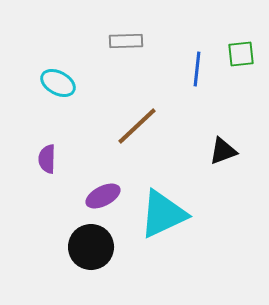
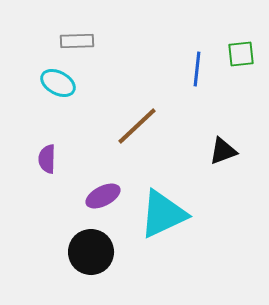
gray rectangle: moved 49 px left
black circle: moved 5 px down
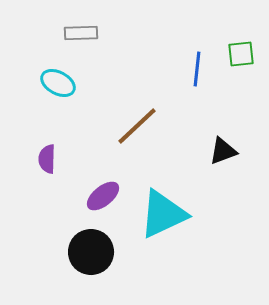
gray rectangle: moved 4 px right, 8 px up
purple ellipse: rotated 12 degrees counterclockwise
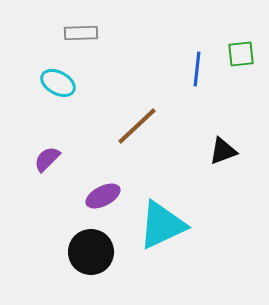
purple semicircle: rotated 44 degrees clockwise
purple ellipse: rotated 12 degrees clockwise
cyan triangle: moved 1 px left, 11 px down
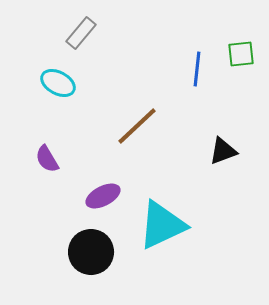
gray rectangle: rotated 48 degrees counterclockwise
purple semicircle: rotated 76 degrees counterclockwise
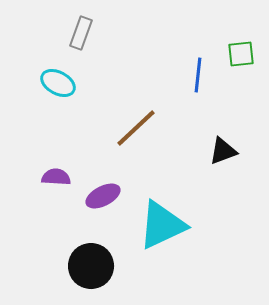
gray rectangle: rotated 20 degrees counterclockwise
blue line: moved 1 px right, 6 px down
brown line: moved 1 px left, 2 px down
purple semicircle: moved 9 px right, 18 px down; rotated 124 degrees clockwise
black circle: moved 14 px down
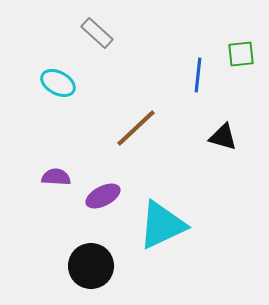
gray rectangle: moved 16 px right; rotated 68 degrees counterclockwise
black triangle: moved 14 px up; rotated 36 degrees clockwise
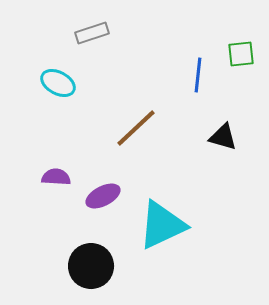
gray rectangle: moved 5 px left; rotated 60 degrees counterclockwise
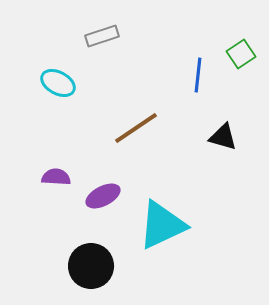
gray rectangle: moved 10 px right, 3 px down
green square: rotated 28 degrees counterclockwise
brown line: rotated 9 degrees clockwise
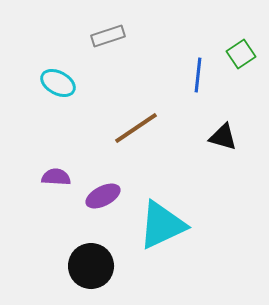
gray rectangle: moved 6 px right
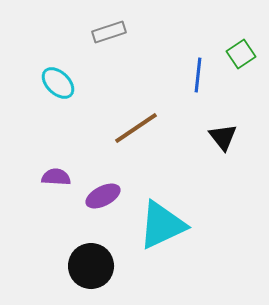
gray rectangle: moved 1 px right, 4 px up
cyan ellipse: rotated 16 degrees clockwise
black triangle: rotated 36 degrees clockwise
